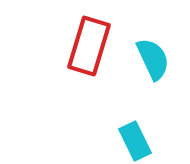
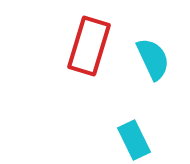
cyan rectangle: moved 1 px left, 1 px up
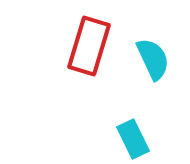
cyan rectangle: moved 1 px left, 1 px up
